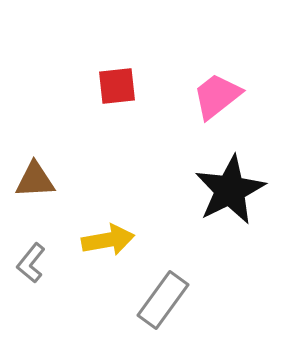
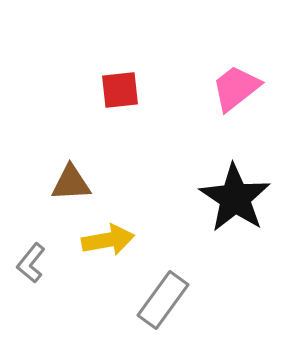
red square: moved 3 px right, 4 px down
pink trapezoid: moved 19 px right, 8 px up
brown triangle: moved 36 px right, 3 px down
black star: moved 5 px right, 8 px down; rotated 12 degrees counterclockwise
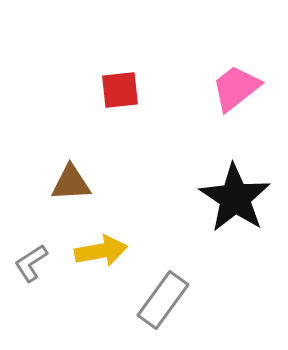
yellow arrow: moved 7 px left, 11 px down
gray L-shape: rotated 18 degrees clockwise
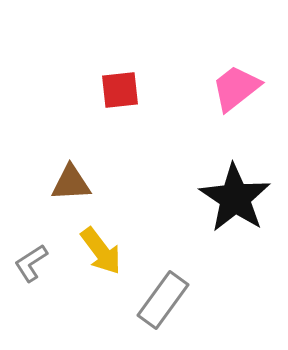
yellow arrow: rotated 63 degrees clockwise
